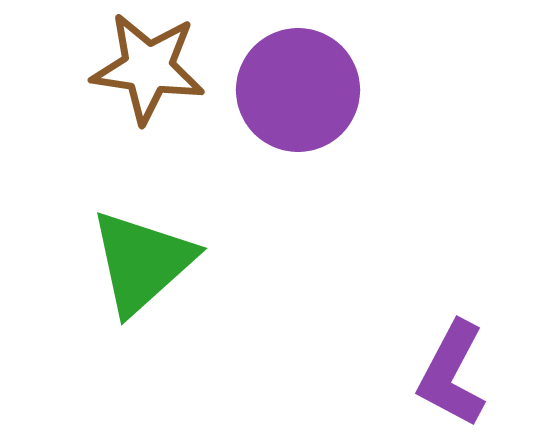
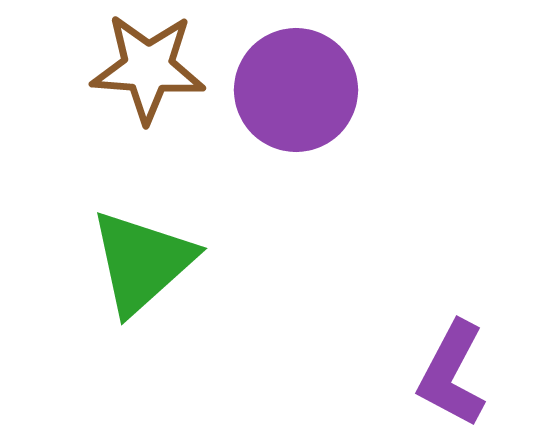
brown star: rotated 4 degrees counterclockwise
purple circle: moved 2 px left
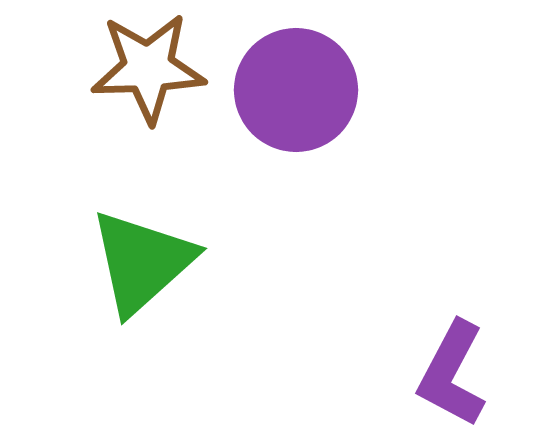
brown star: rotated 6 degrees counterclockwise
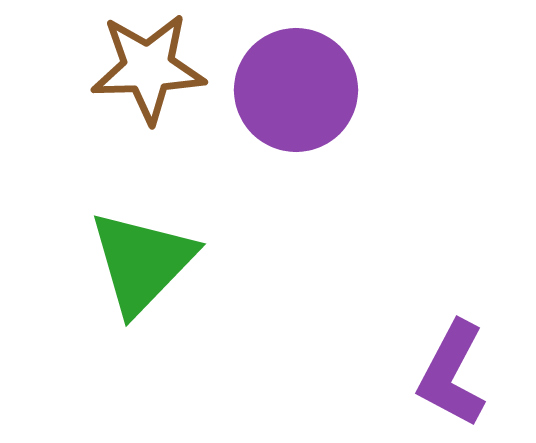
green triangle: rotated 4 degrees counterclockwise
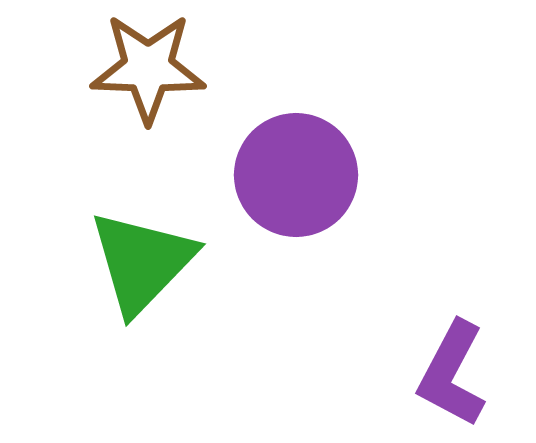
brown star: rotated 4 degrees clockwise
purple circle: moved 85 px down
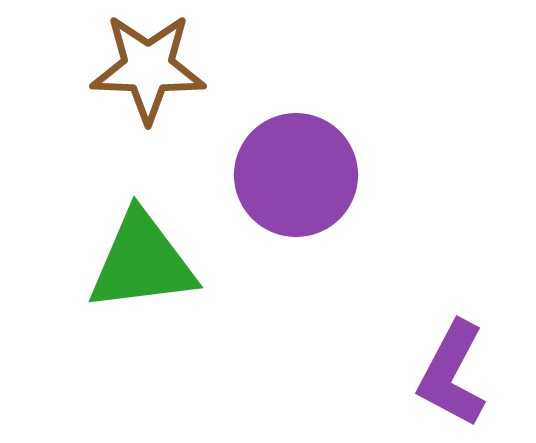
green triangle: rotated 39 degrees clockwise
